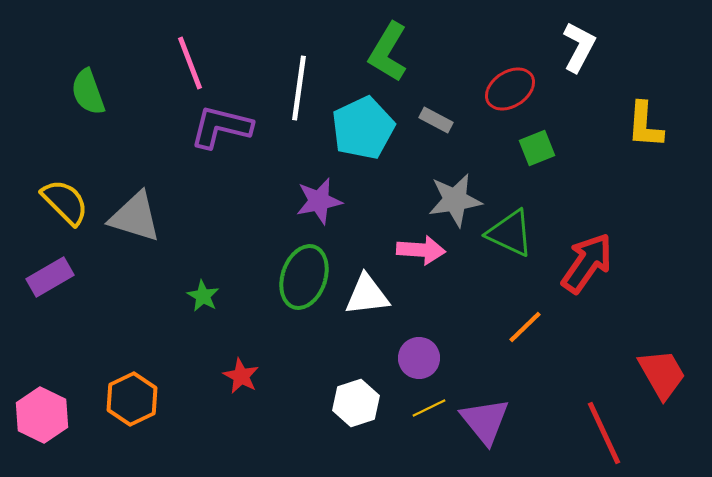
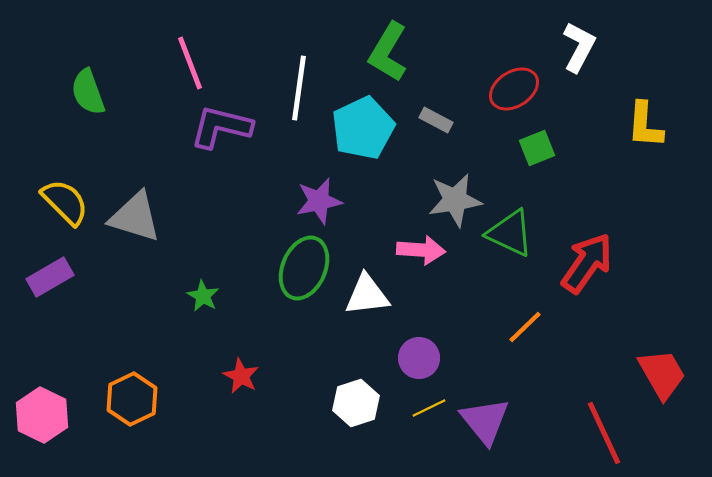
red ellipse: moved 4 px right
green ellipse: moved 9 px up; rotated 4 degrees clockwise
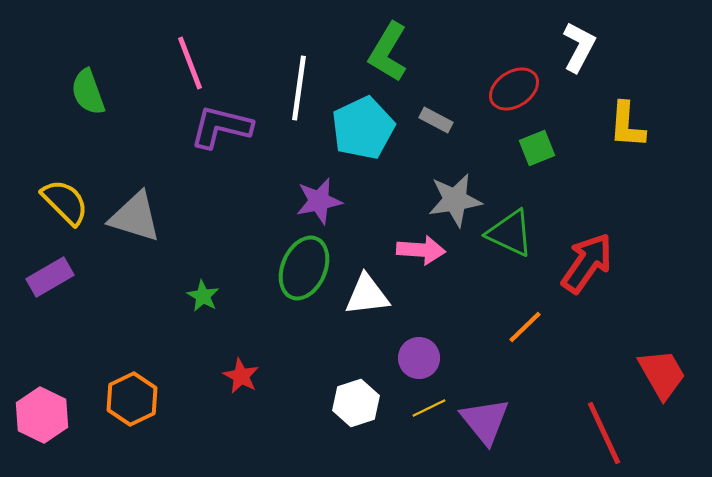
yellow L-shape: moved 18 px left
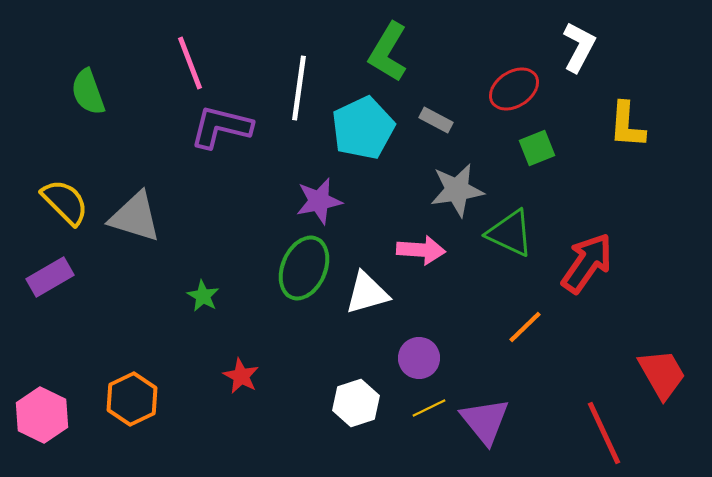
gray star: moved 2 px right, 10 px up
white triangle: moved 2 px up; rotated 9 degrees counterclockwise
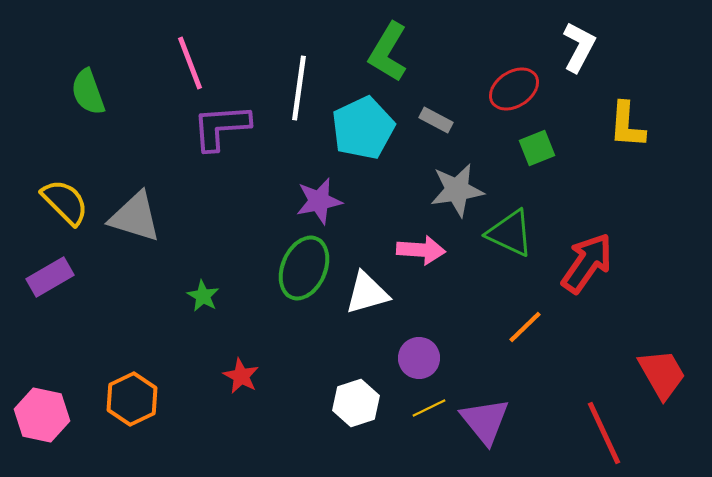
purple L-shape: rotated 18 degrees counterclockwise
pink hexagon: rotated 14 degrees counterclockwise
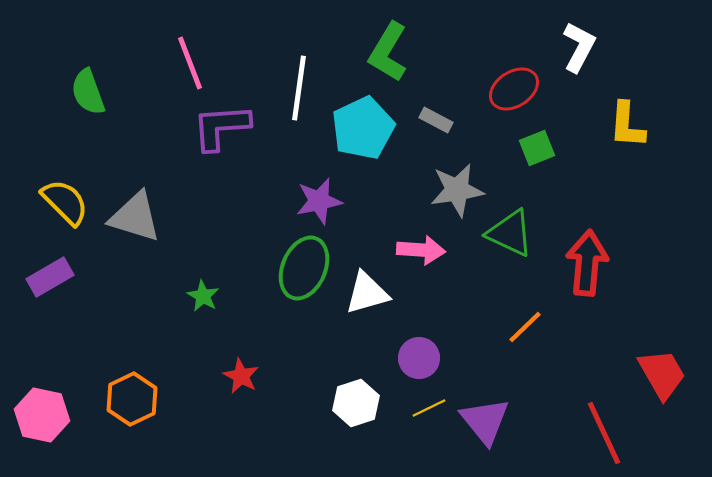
red arrow: rotated 30 degrees counterclockwise
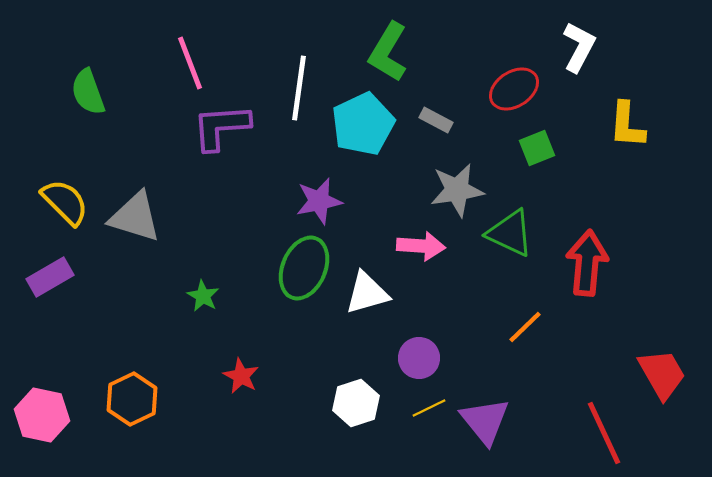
cyan pentagon: moved 4 px up
pink arrow: moved 4 px up
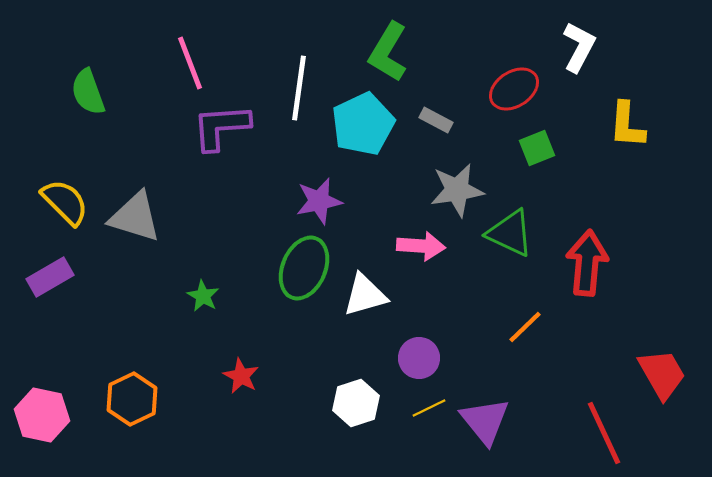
white triangle: moved 2 px left, 2 px down
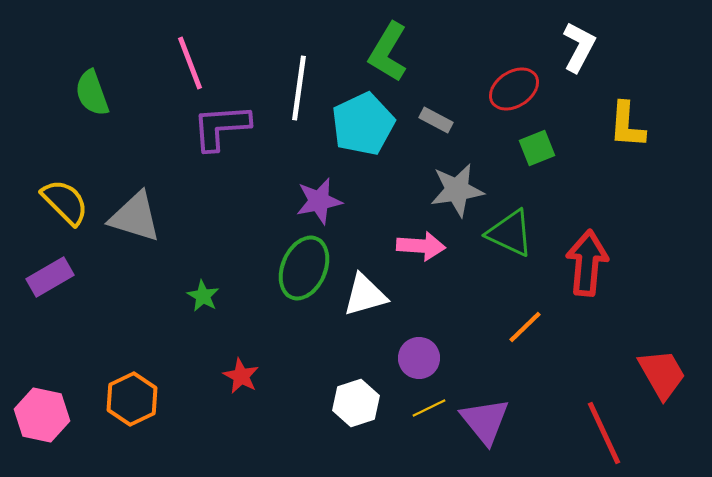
green semicircle: moved 4 px right, 1 px down
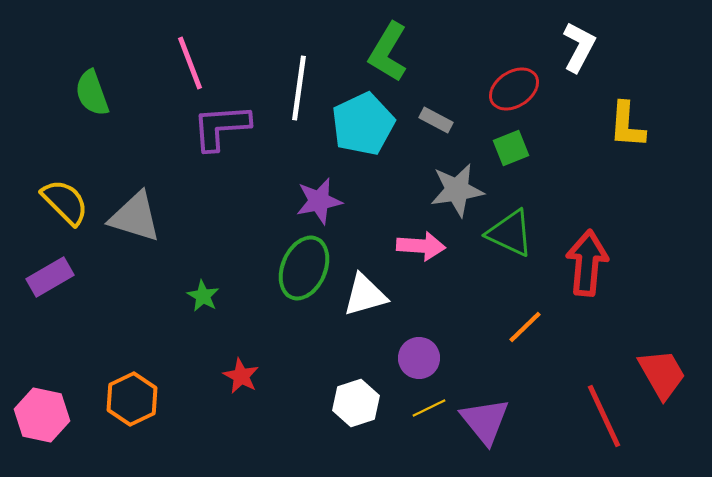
green square: moved 26 px left
red line: moved 17 px up
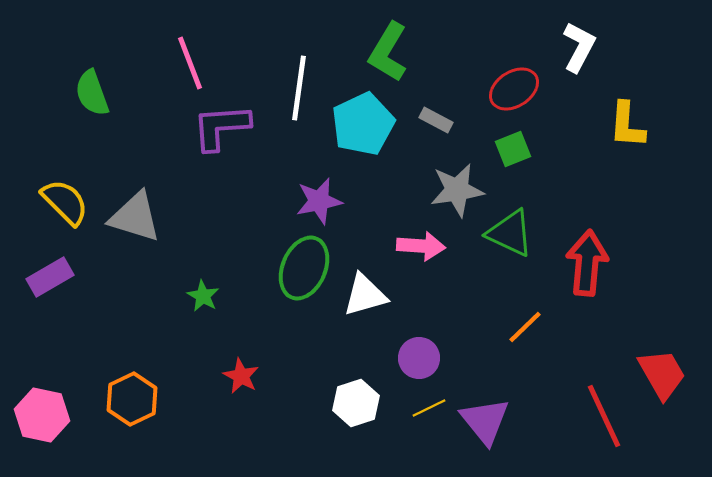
green square: moved 2 px right, 1 px down
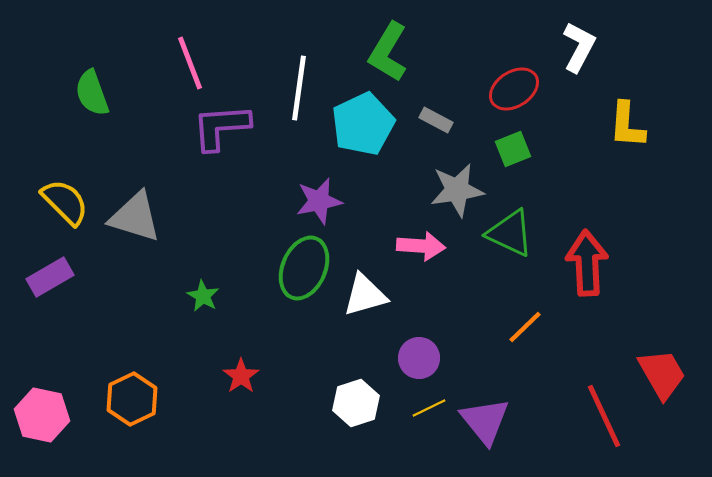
red arrow: rotated 8 degrees counterclockwise
red star: rotated 9 degrees clockwise
